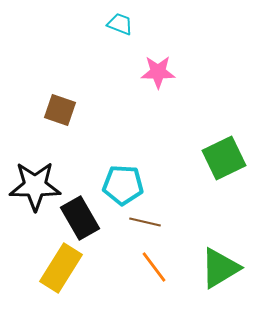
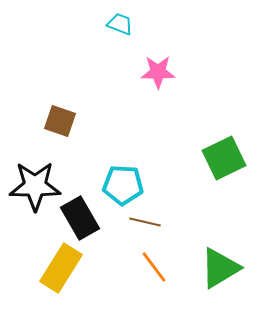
brown square: moved 11 px down
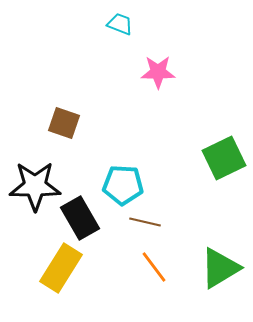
brown square: moved 4 px right, 2 px down
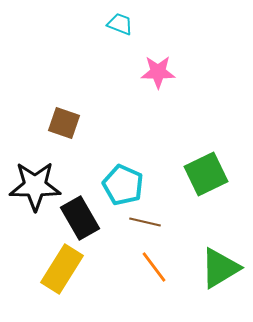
green square: moved 18 px left, 16 px down
cyan pentagon: rotated 21 degrees clockwise
yellow rectangle: moved 1 px right, 1 px down
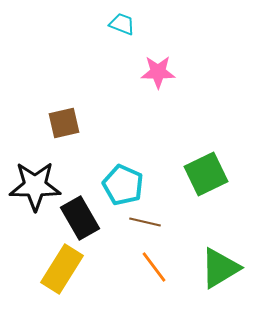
cyan trapezoid: moved 2 px right
brown square: rotated 32 degrees counterclockwise
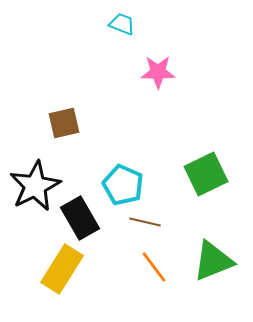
black star: rotated 27 degrees counterclockwise
green triangle: moved 7 px left, 7 px up; rotated 9 degrees clockwise
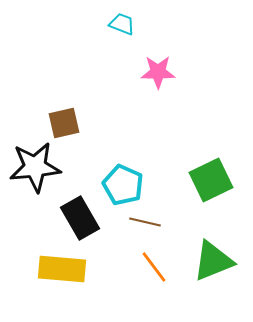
green square: moved 5 px right, 6 px down
black star: moved 19 px up; rotated 21 degrees clockwise
yellow rectangle: rotated 63 degrees clockwise
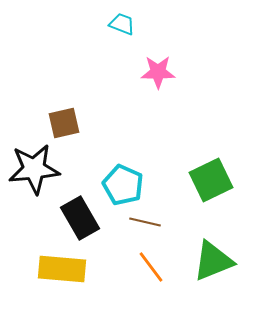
black star: moved 1 px left, 2 px down
orange line: moved 3 px left
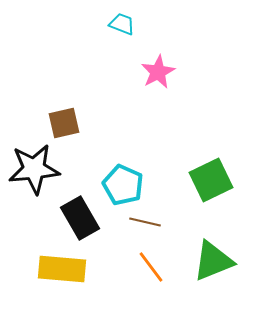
pink star: rotated 28 degrees counterclockwise
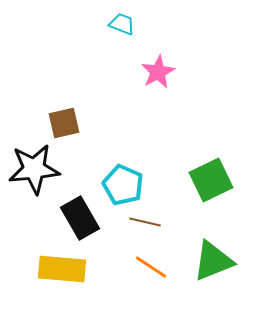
orange line: rotated 20 degrees counterclockwise
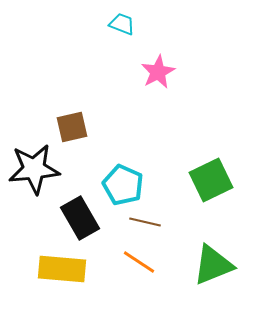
brown square: moved 8 px right, 4 px down
green triangle: moved 4 px down
orange line: moved 12 px left, 5 px up
